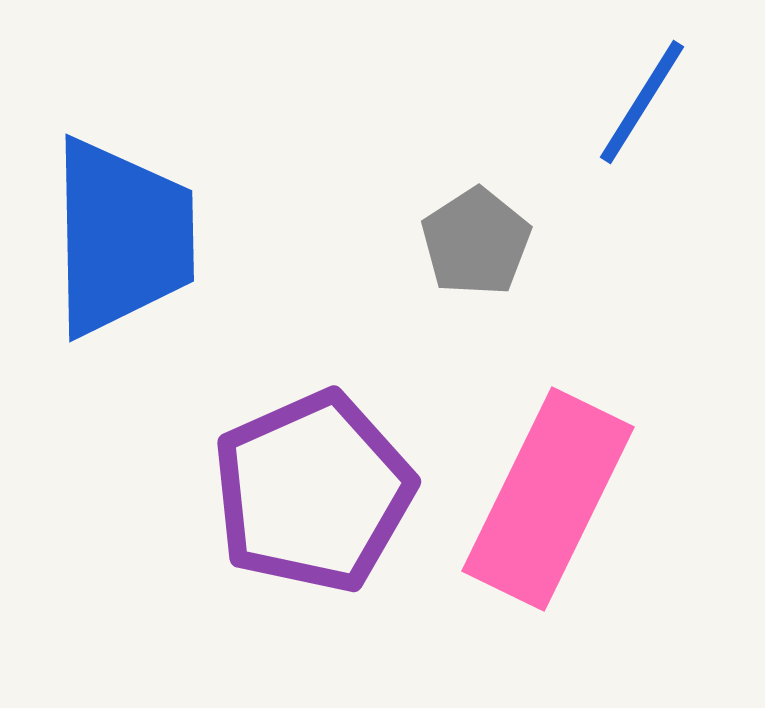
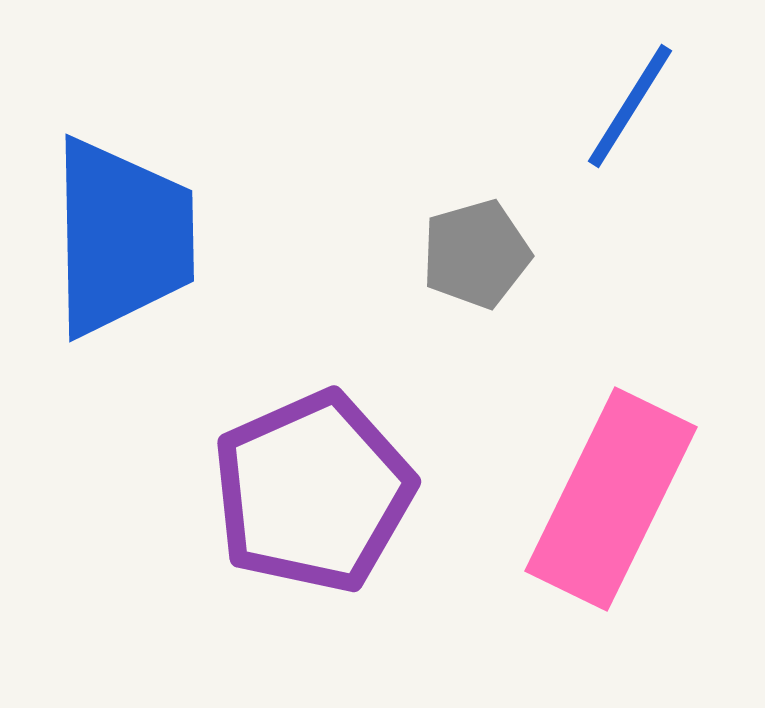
blue line: moved 12 px left, 4 px down
gray pentagon: moved 12 px down; rotated 17 degrees clockwise
pink rectangle: moved 63 px right
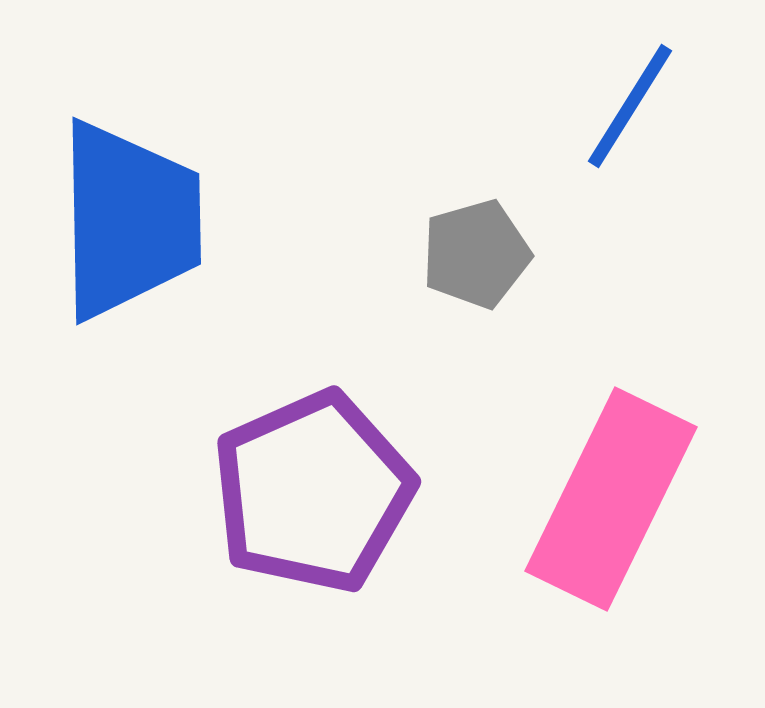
blue trapezoid: moved 7 px right, 17 px up
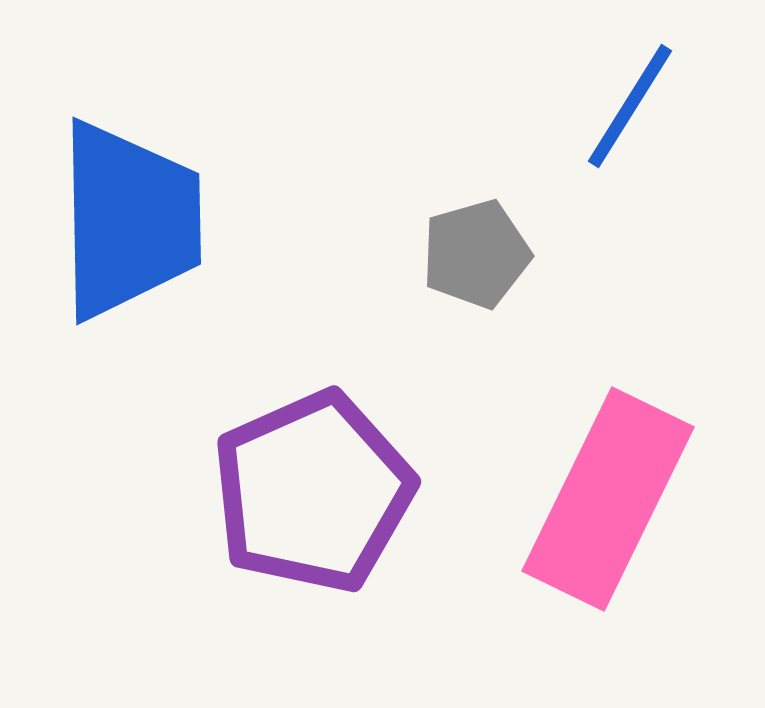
pink rectangle: moved 3 px left
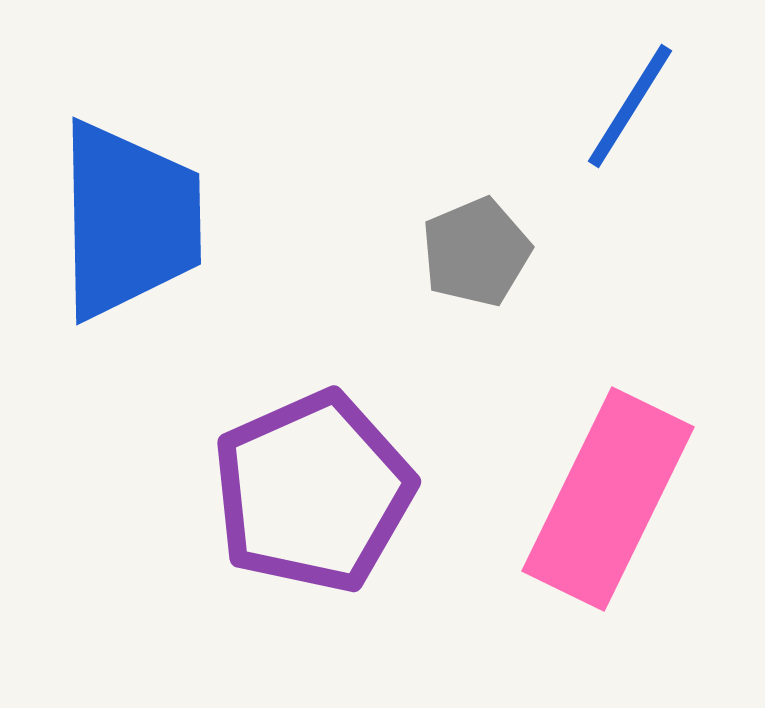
gray pentagon: moved 2 px up; rotated 7 degrees counterclockwise
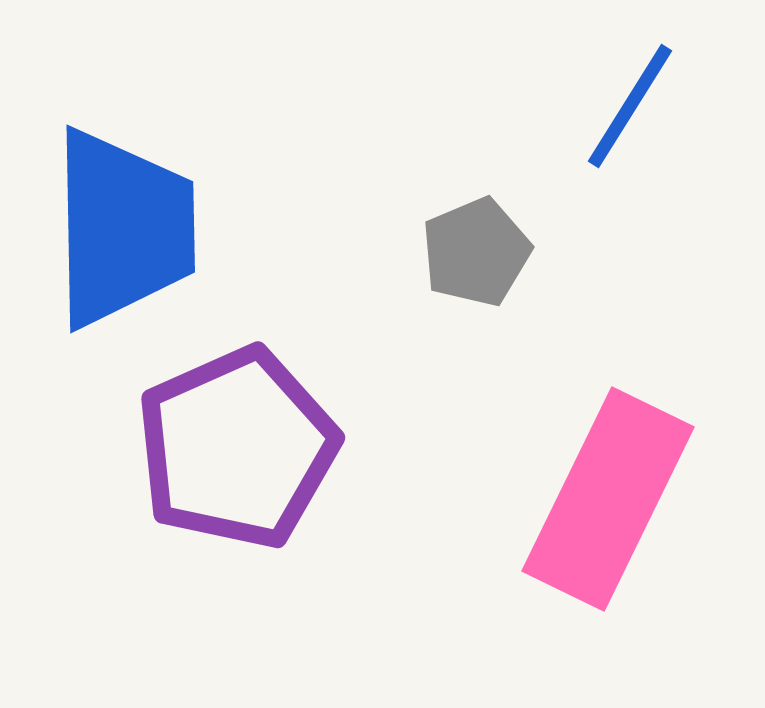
blue trapezoid: moved 6 px left, 8 px down
purple pentagon: moved 76 px left, 44 px up
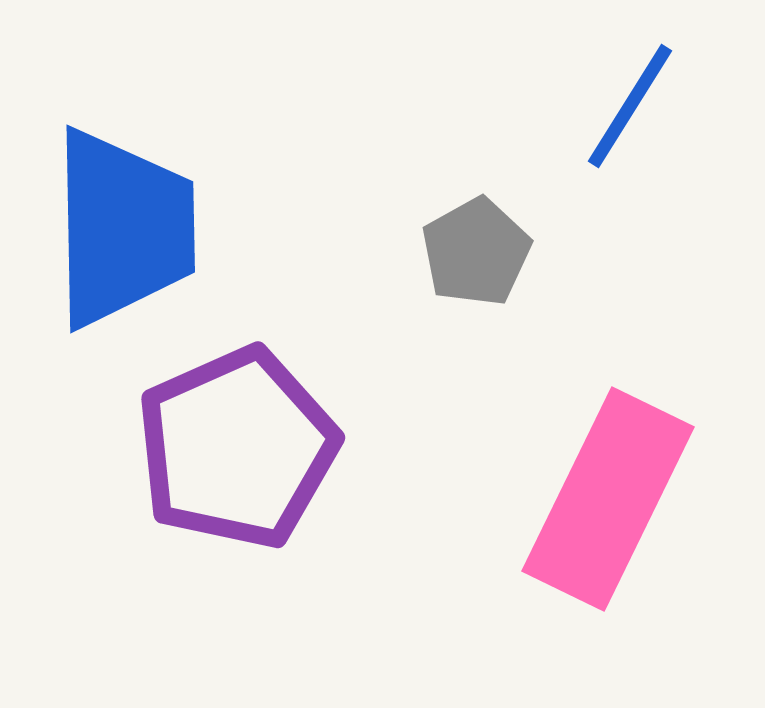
gray pentagon: rotated 6 degrees counterclockwise
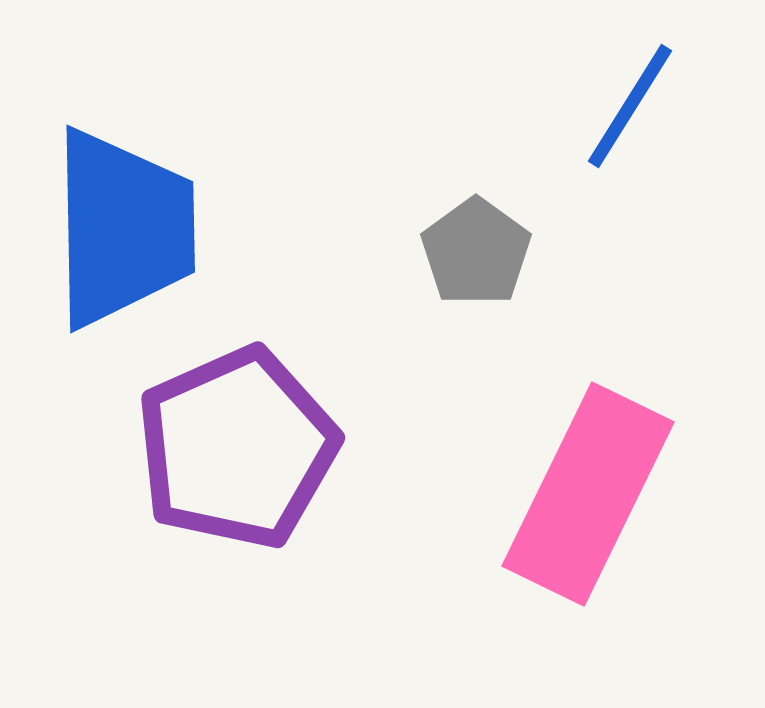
gray pentagon: rotated 7 degrees counterclockwise
pink rectangle: moved 20 px left, 5 px up
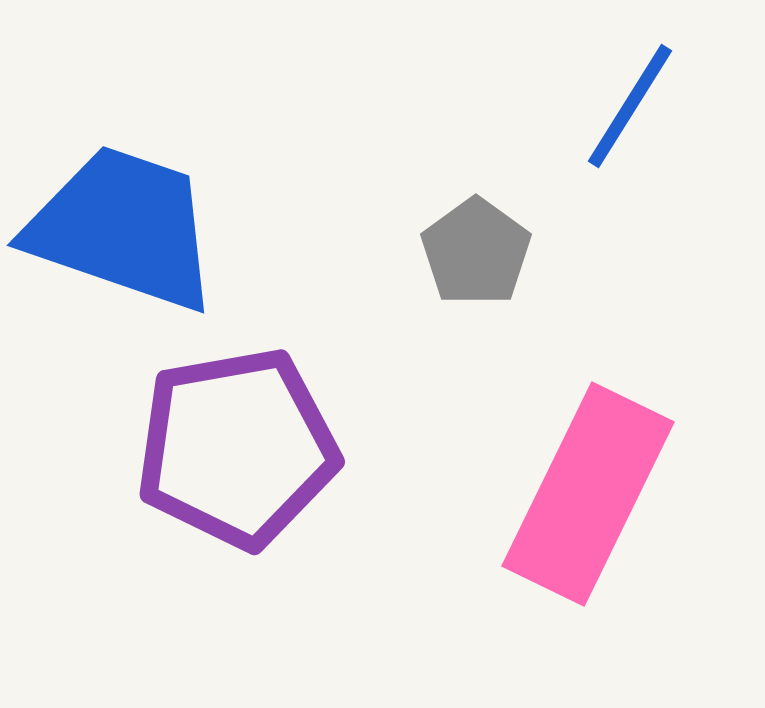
blue trapezoid: rotated 70 degrees counterclockwise
purple pentagon: rotated 14 degrees clockwise
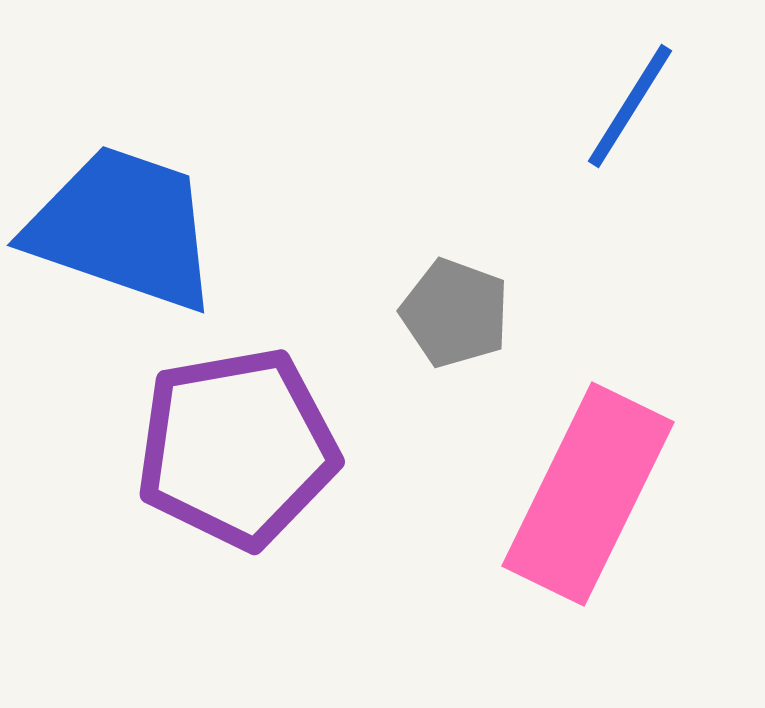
gray pentagon: moved 21 px left, 61 px down; rotated 16 degrees counterclockwise
